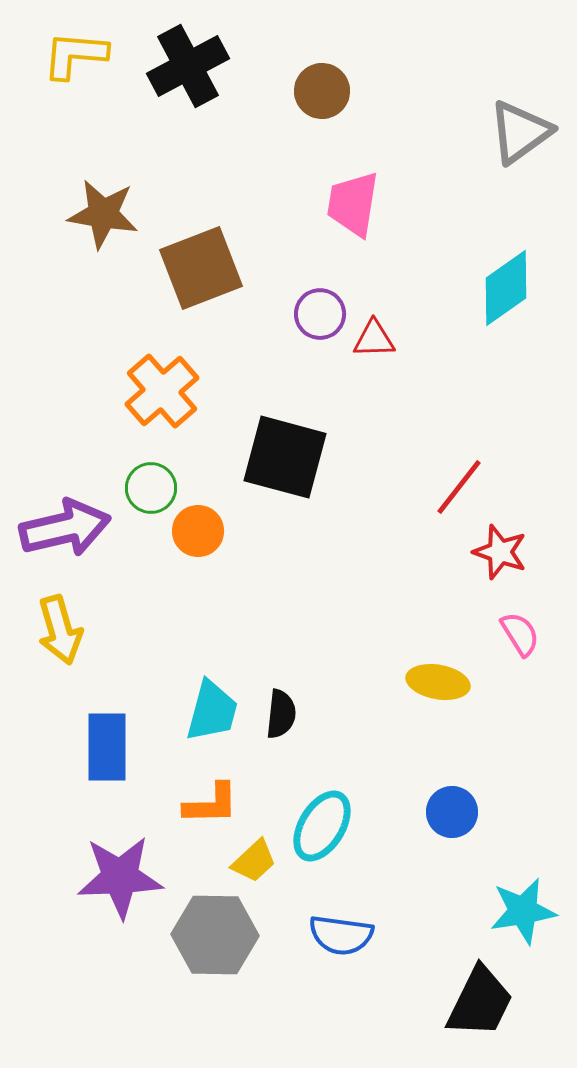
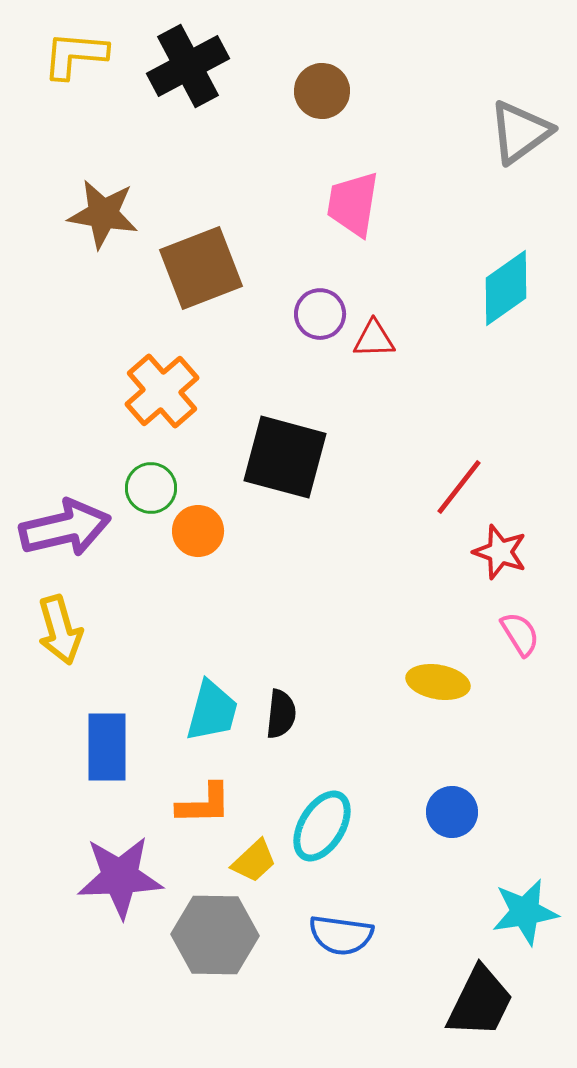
orange L-shape: moved 7 px left
cyan star: moved 2 px right, 1 px down
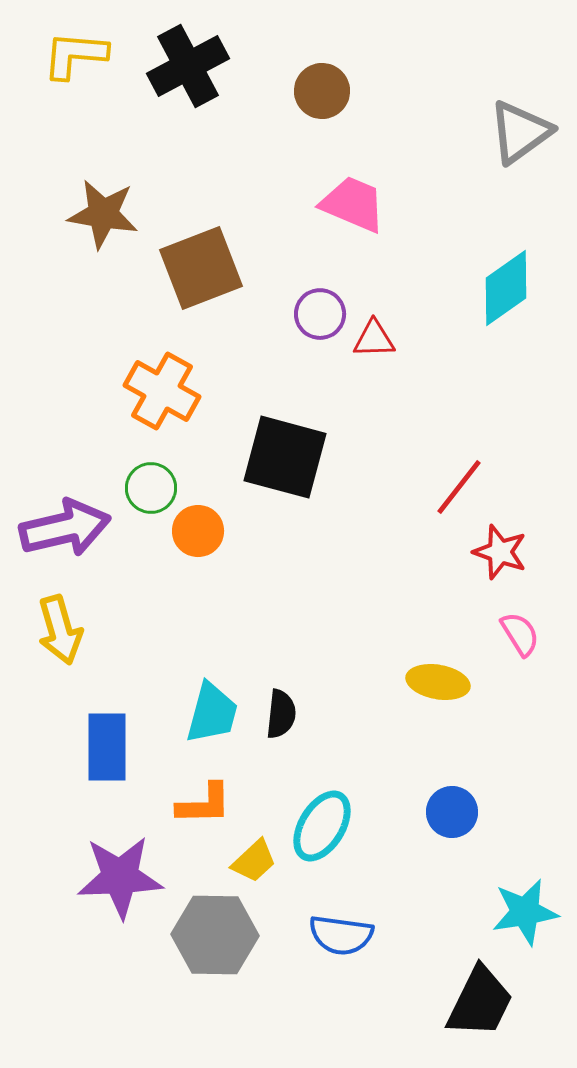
pink trapezoid: rotated 104 degrees clockwise
orange cross: rotated 20 degrees counterclockwise
cyan trapezoid: moved 2 px down
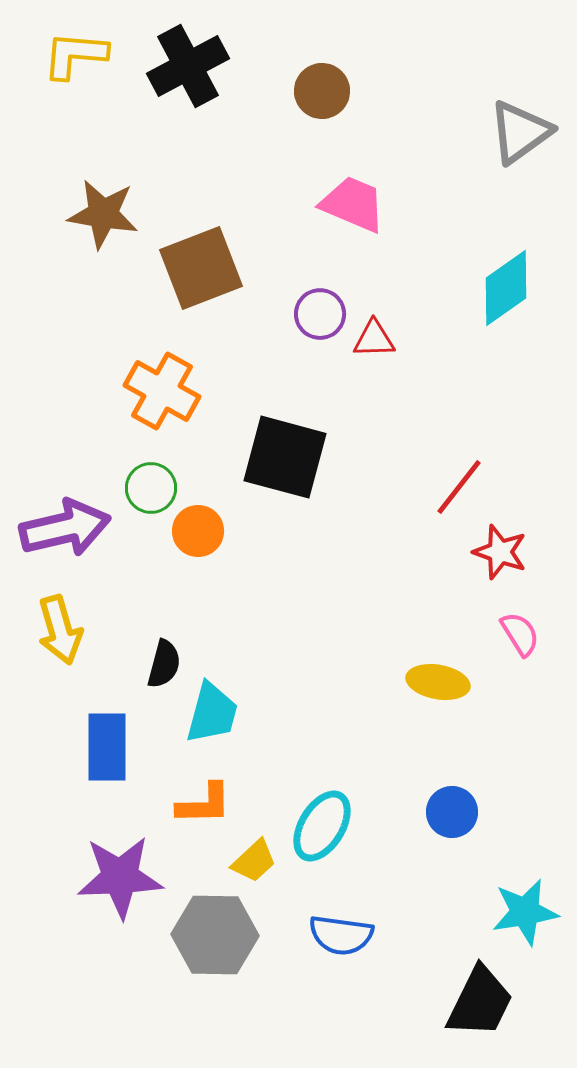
black semicircle: moved 117 px left, 50 px up; rotated 9 degrees clockwise
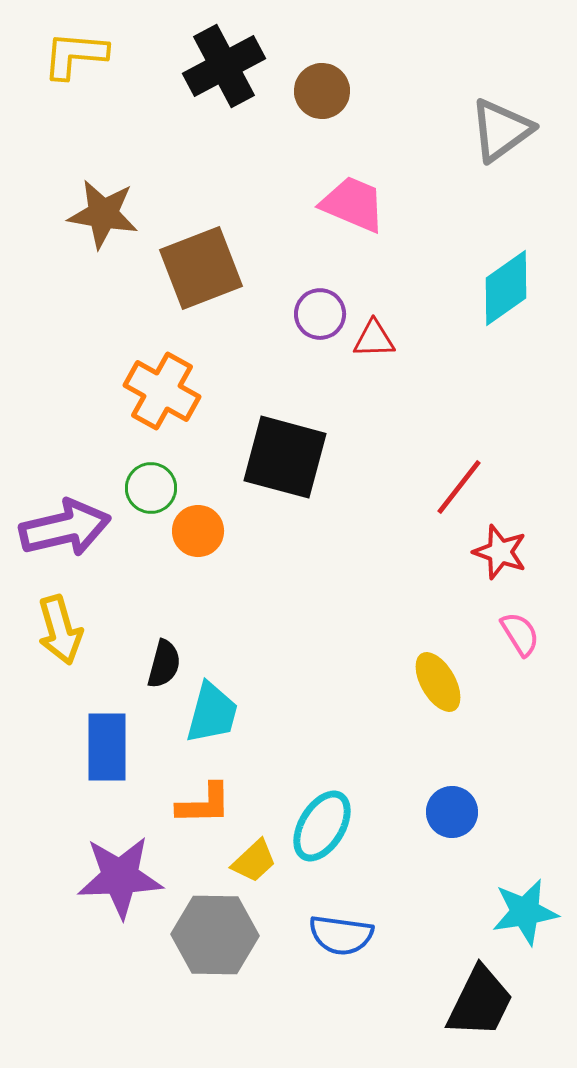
black cross: moved 36 px right
gray triangle: moved 19 px left, 2 px up
yellow ellipse: rotated 50 degrees clockwise
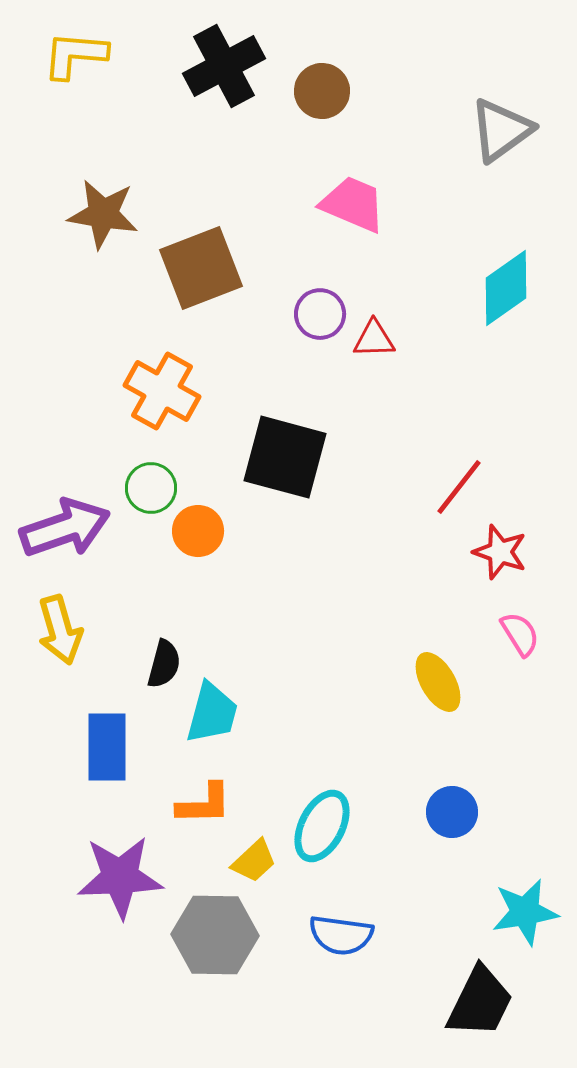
purple arrow: rotated 6 degrees counterclockwise
cyan ellipse: rotated 4 degrees counterclockwise
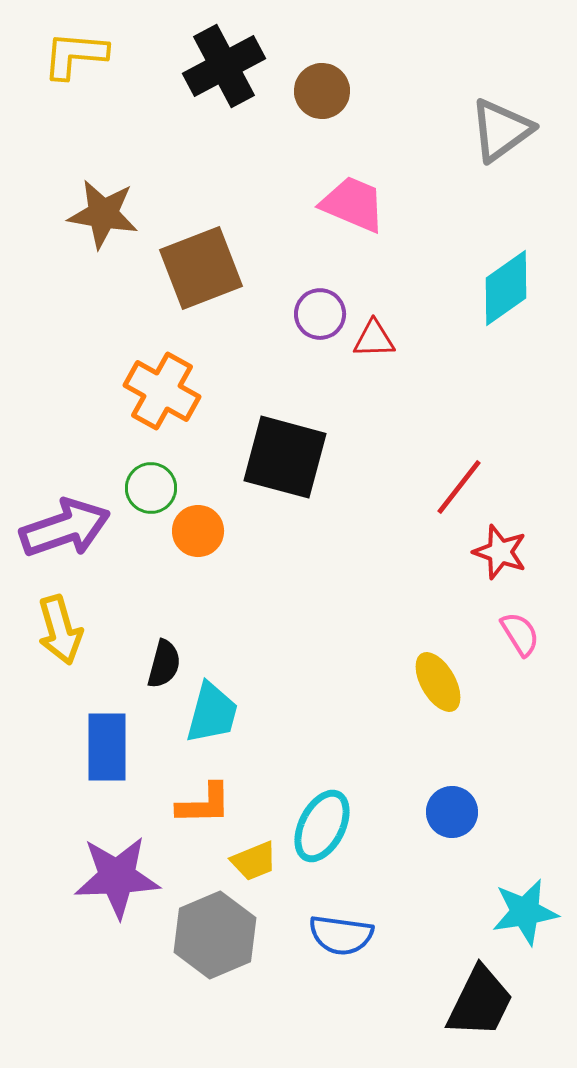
yellow trapezoid: rotated 21 degrees clockwise
purple star: moved 3 px left
gray hexagon: rotated 24 degrees counterclockwise
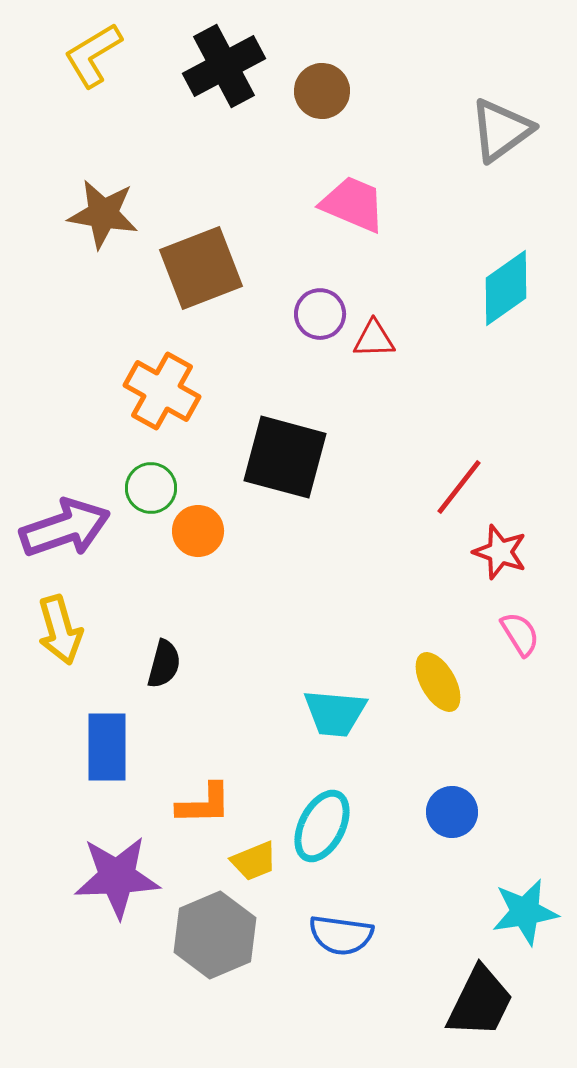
yellow L-shape: moved 18 px right; rotated 36 degrees counterclockwise
cyan trapezoid: moved 123 px right; rotated 80 degrees clockwise
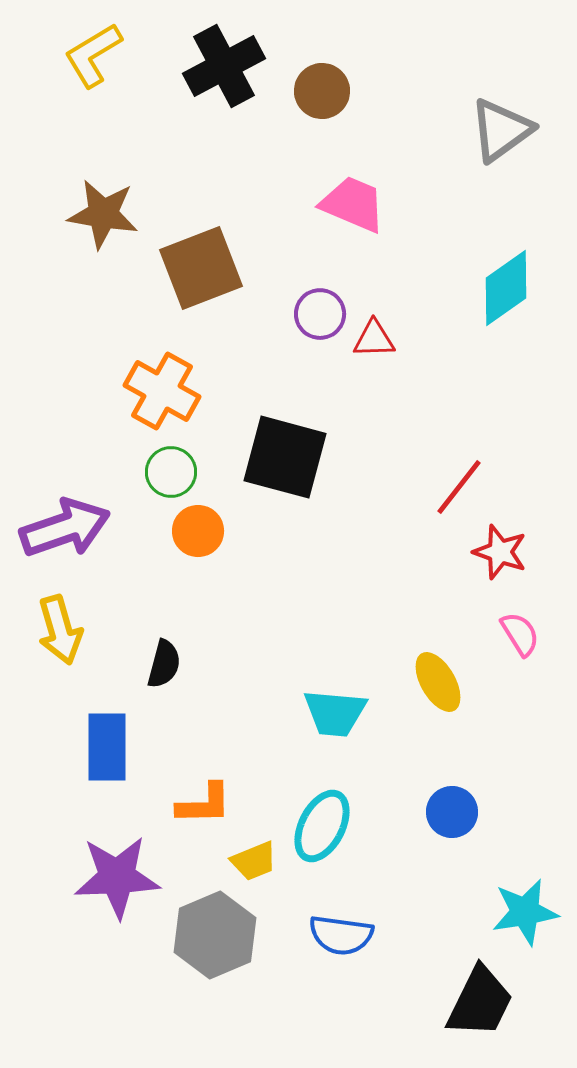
green circle: moved 20 px right, 16 px up
